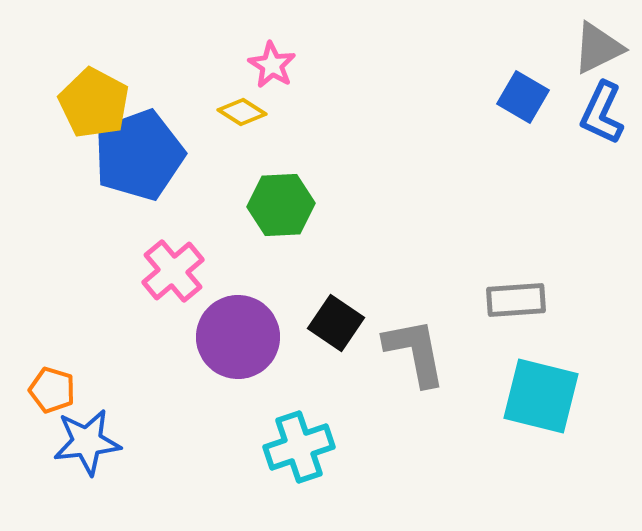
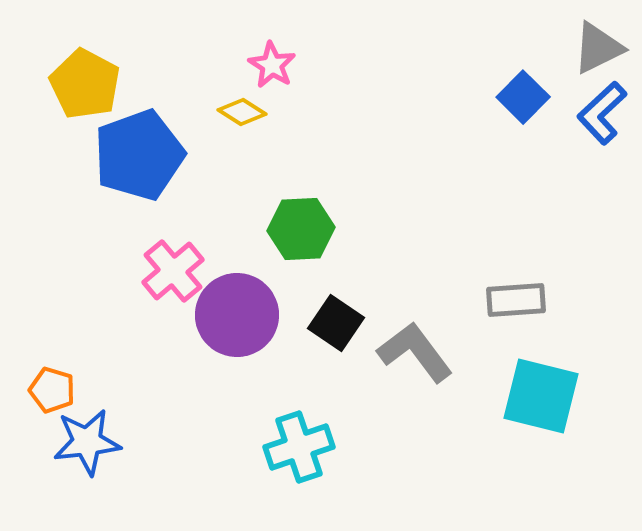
blue square: rotated 15 degrees clockwise
yellow pentagon: moved 9 px left, 19 px up
blue L-shape: rotated 22 degrees clockwise
green hexagon: moved 20 px right, 24 px down
purple circle: moved 1 px left, 22 px up
gray L-shape: rotated 26 degrees counterclockwise
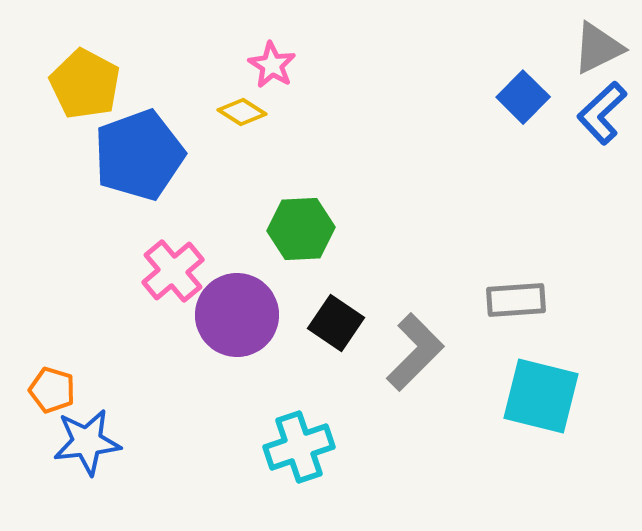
gray L-shape: rotated 82 degrees clockwise
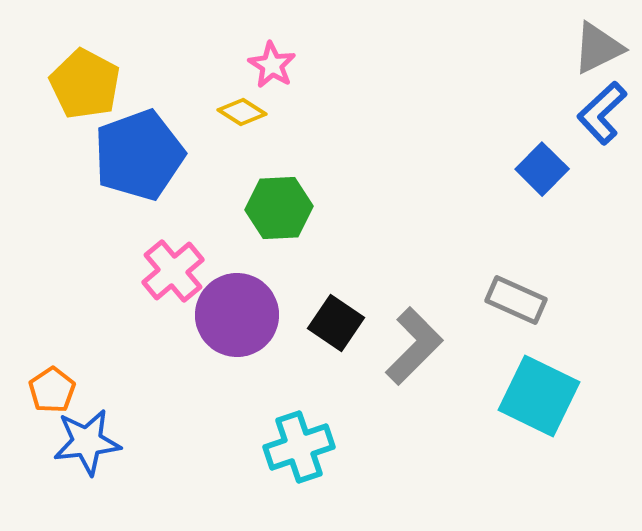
blue square: moved 19 px right, 72 px down
green hexagon: moved 22 px left, 21 px up
gray rectangle: rotated 28 degrees clockwise
gray L-shape: moved 1 px left, 6 px up
orange pentagon: rotated 21 degrees clockwise
cyan square: moved 2 px left; rotated 12 degrees clockwise
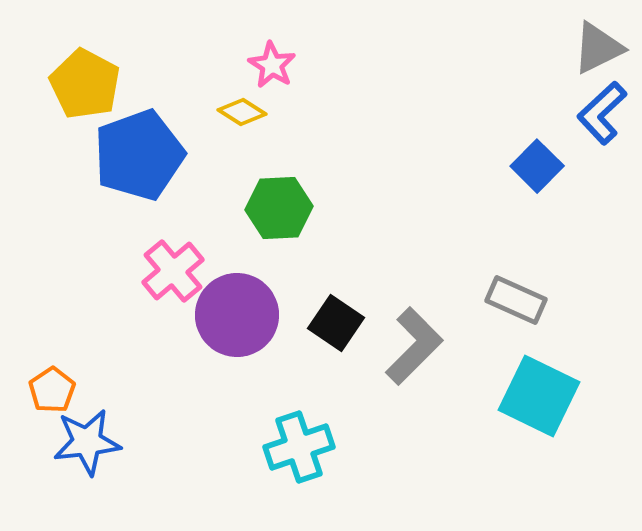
blue square: moved 5 px left, 3 px up
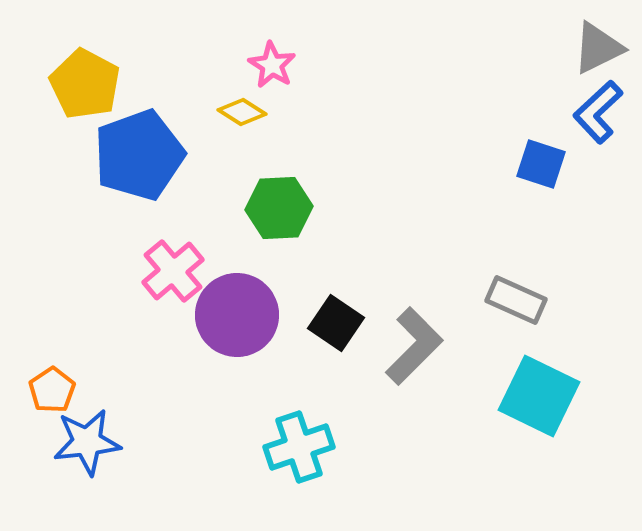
blue L-shape: moved 4 px left, 1 px up
blue square: moved 4 px right, 2 px up; rotated 27 degrees counterclockwise
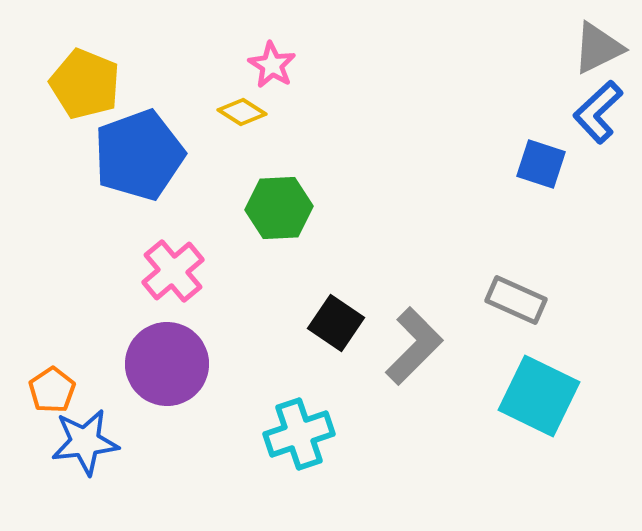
yellow pentagon: rotated 6 degrees counterclockwise
purple circle: moved 70 px left, 49 px down
blue star: moved 2 px left
cyan cross: moved 13 px up
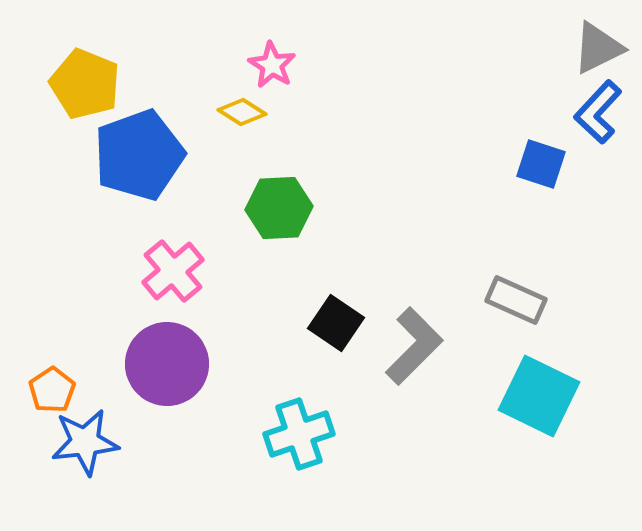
blue L-shape: rotated 4 degrees counterclockwise
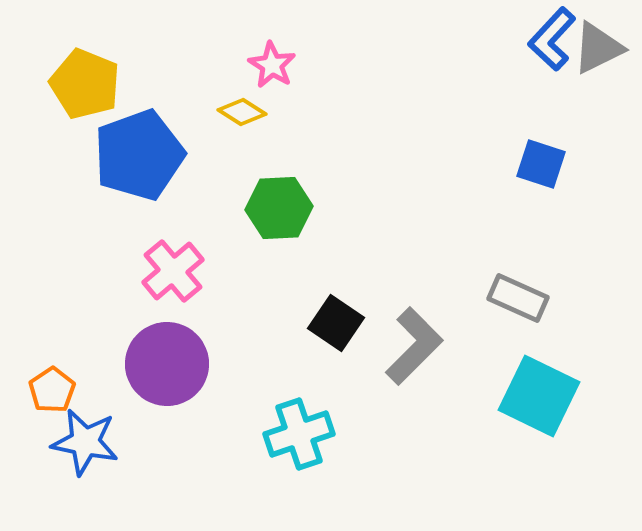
blue L-shape: moved 46 px left, 73 px up
gray rectangle: moved 2 px right, 2 px up
blue star: rotated 18 degrees clockwise
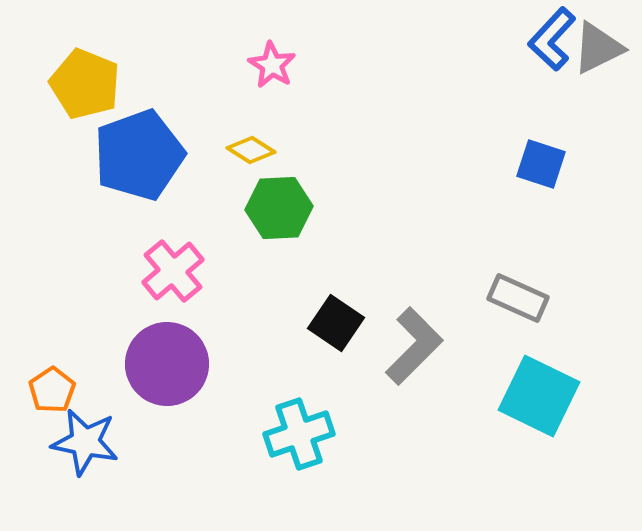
yellow diamond: moved 9 px right, 38 px down
